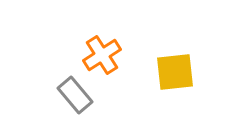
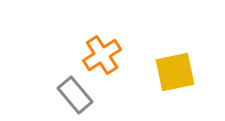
yellow square: rotated 6 degrees counterclockwise
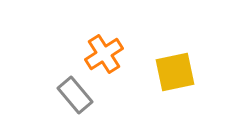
orange cross: moved 2 px right, 1 px up
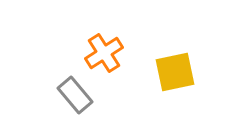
orange cross: moved 1 px up
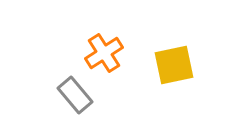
yellow square: moved 1 px left, 7 px up
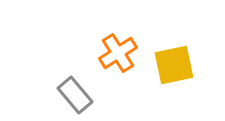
orange cross: moved 14 px right
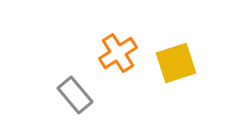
yellow square: moved 2 px right, 2 px up; rotated 6 degrees counterclockwise
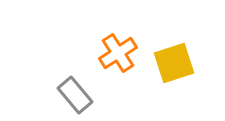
yellow square: moved 2 px left
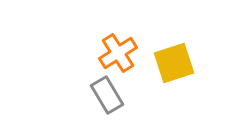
gray rectangle: moved 32 px right; rotated 9 degrees clockwise
